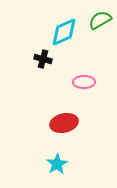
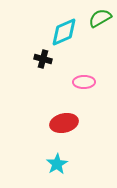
green semicircle: moved 2 px up
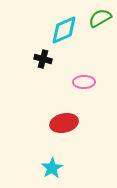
cyan diamond: moved 2 px up
cyan star: moved 5 px left, 4 px down
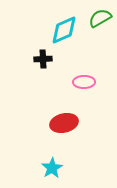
black cross: rotated 18 degrees counterclockwise
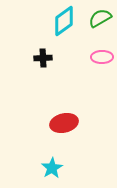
cyan diamond: moved 9 px up; rotated 12 degrees counterclockwise
black cross: moved 1 px up
pink ellipse: moved 18 px right, 25 px up
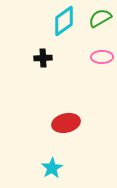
red ellipse: moved 2 px right
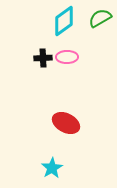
pink ellipse: moved 35 px left
red ellipse: rotated 40 degrees clockwise
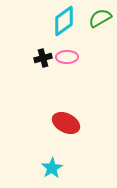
black cross: rotated 12 degrees counterclockwise
